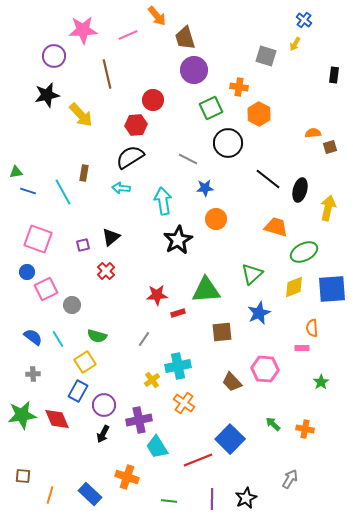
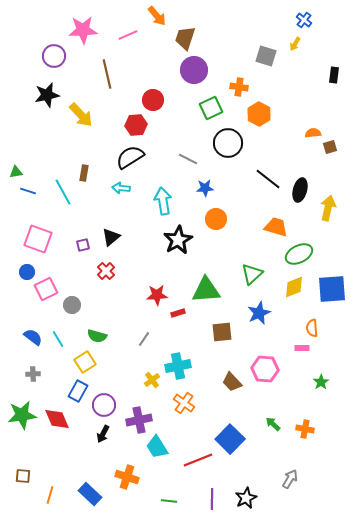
brown trapezoid at (185, 38): rotated 35 degrees clockwise
green ellipse at (304, 252): moved 5 px left, 2 px down
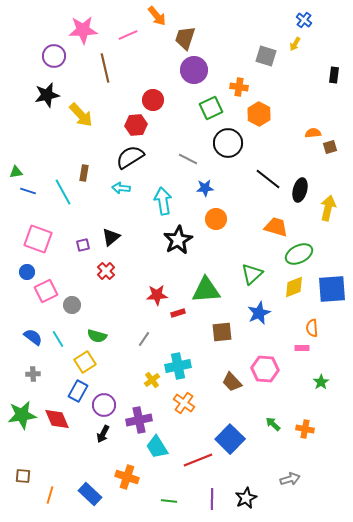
brown line at (107, 74): moved 2 px left, 6 px up
pink square at (46, 289): moved 2 px down
gray arrow at (290, 479): rotated 42 degrees clockwise
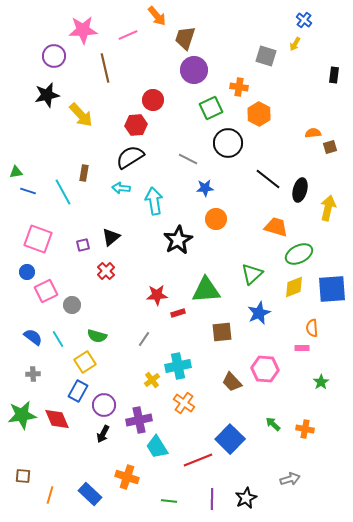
cyan arrow at (163, 201): moved 9 px left
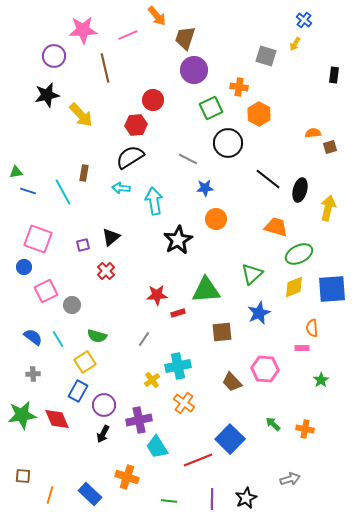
blue circle at (27, 272): moved 3 px left, 5 px up
green star at (321, 382): moved 2 px up
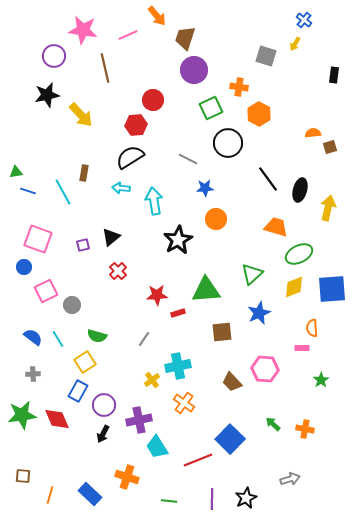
pink star at (83, 30): rotated 12 degrees clockwise
black line at (268, 179): rotated 16 degrees clockwise
red cross at (106, 271): moved 12 px right
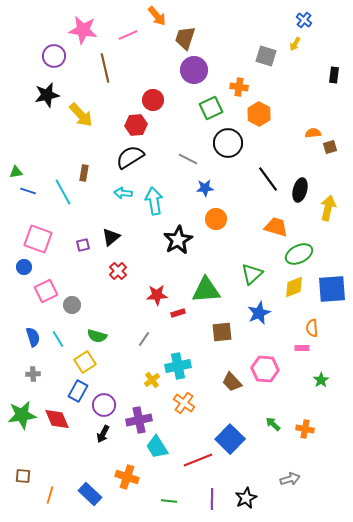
cyan arrow at (121, 188): moved 2 px right, 5 px down
blue semicircle at (33, 337): rotated 36 degrees clockwise
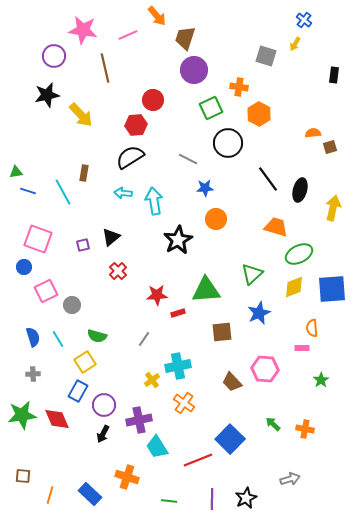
yellow arrow at (328, 208): moved 5 px right
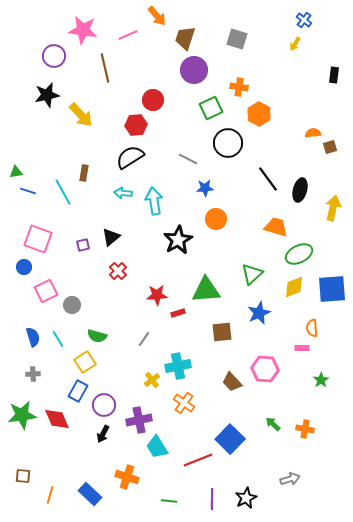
gray square at (266, 56): moved 29 px left, 17 px up
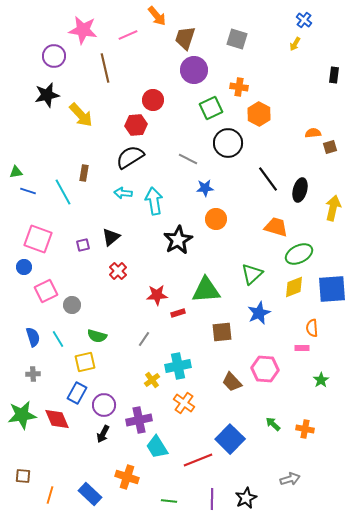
yellow square at (85, 362): rotated 20 degrees clockwise
blue rectangle at (78, 391): moved 1 px left, 2 px down
